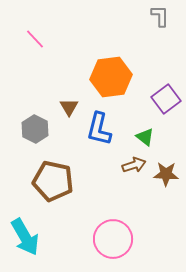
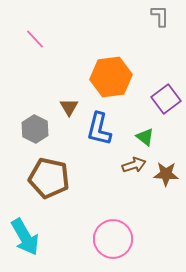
brown pentagon: moved 4 px left, 3 px up
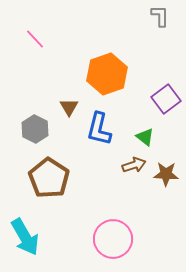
orange hexagon: moved 4 px left, 3 px up; rotated 12 degrees counterclockwise
brown pentagon: rotated 21 degrees clockwise
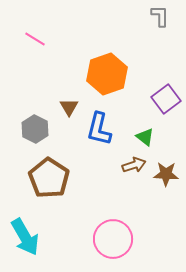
pink line: rotated 15 degrees counterclockwise
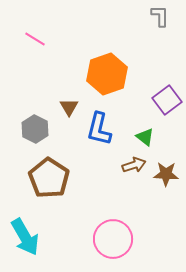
purple square: moved 1 px right, 1 px down
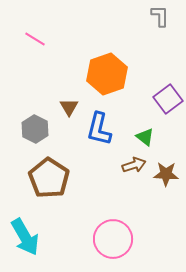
purple square: moved 1 px right, 1 px up
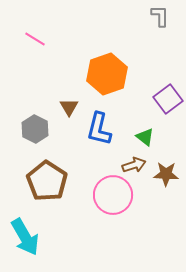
brown pentagon: moved 2 px left, 3 px down
pink circle: moved 44 px up
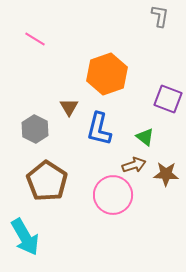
gray L-shape: rotated 10 degrees clockwise
purple square: rotated 32 degrees counterclockwise
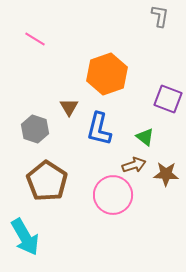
gray hexagon: rotated 8 degrees counterclockwise
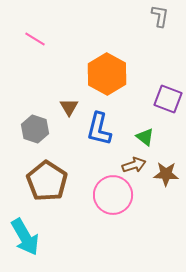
orange hexagon: rotated 12 degrees counterclockwise
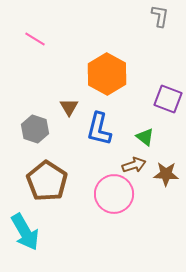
pink circle: moved 1 px right, 1 px up
cyan arrow: moved 5 px up
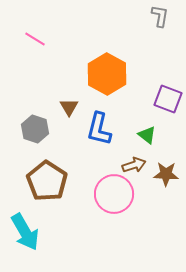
green triangle: moved 2 px right, 2 px up
